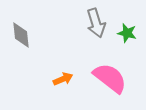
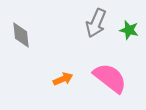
gray arrow: rotated 40 degrees clockwise
green star: moved 2 px right, 3 px up
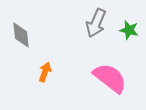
orange arrow: moved 18 px left, 7 px up; rotated 48 degrees counterclockwise
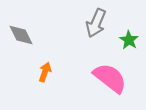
green star: moved 10 px down; rotated 18 degrees clockwise
gray diamond: rotated 20 degrees counterclockwise
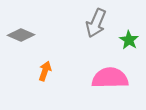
gray diamond: rotated 40 degrees counterclockwise
orange arrow: moved 1 px up
pink semicircle: rotated 39 degrees counterclockwise
